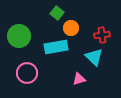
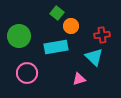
orange circle: moved 2 px up
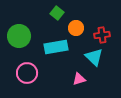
orange circle: moved 5 px right, 2 px down
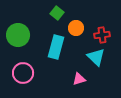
green circle: moved 1 px left, 1 px up
cyan rectangle: rotated 65 degrees counterclockwise
cyan triangle: moved 2 px right
pink circle: moved 4 px left
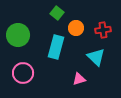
red cross: moved 1 px right, 5 px up
